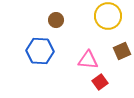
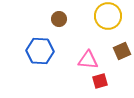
brown circle: moved 3 px right, 1 px up
red square: moved 1 px up; rotated 21 degrees clockwise
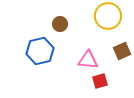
brown circle: moved 1 px right, 5 px down
blue hexagon: rotated 16 degrees counterclockwise
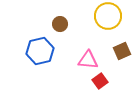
red square: rotated 21 degrees counterclockwise
